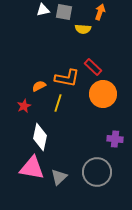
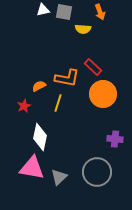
orange arrow: rotated 140 degrees clockwise
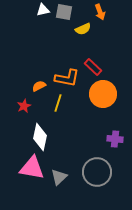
yellow semicircle: rotated 28 degrees counterclockwise
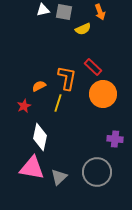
orange L-shape: rotated 90 degrees counterclockwise
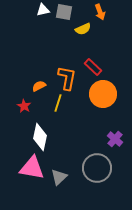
red star: rotated 16 degrees counterclockwise
purple cross: rotated 35 degrees clockwise
gray circle: moved 4 px up
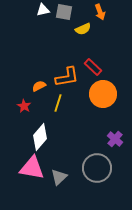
orange L-shape: moved 1 px up; rotated 70 degrees clockwise
white diamond: rotated 28 degrees clockwise
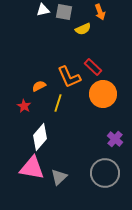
orange L-shape: moved 2 px right; rotated 75 degrees clockwise
gray circle: moved 8 px right, 5 px down
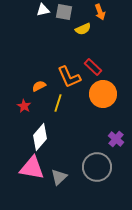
purple cross: moved 1 px right
gray circle: moved 8 px left, 6 px up
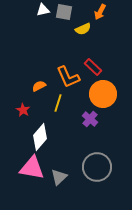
orange arrow: rotated 49 degrees clockwise
orange L-shape: moved 1 px left
red star: moved 1 px left, 4 px down
purple cross: moved 26 px left, 20 px up
